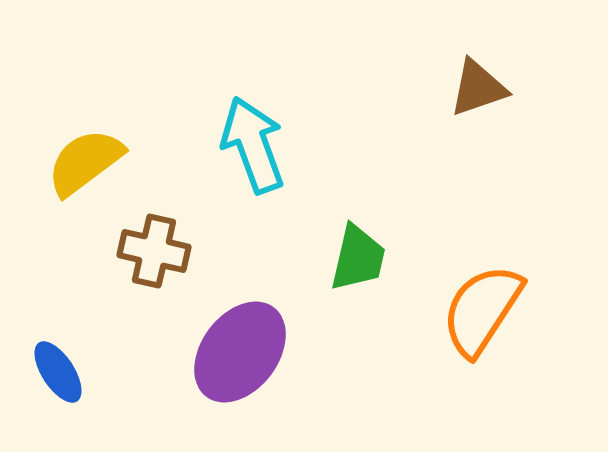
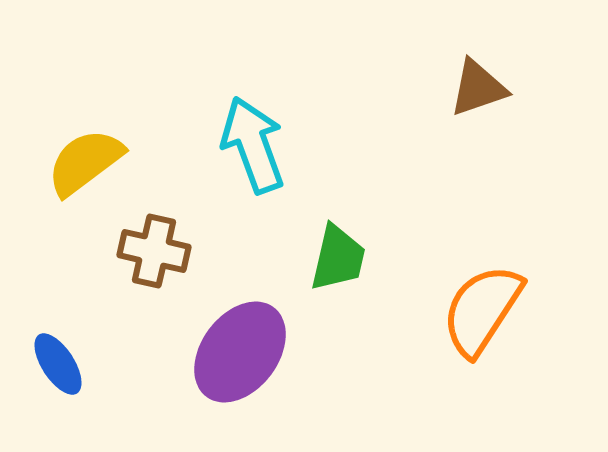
green trapezoid: moved 20 px left
blue ellipse: moved 8 px up
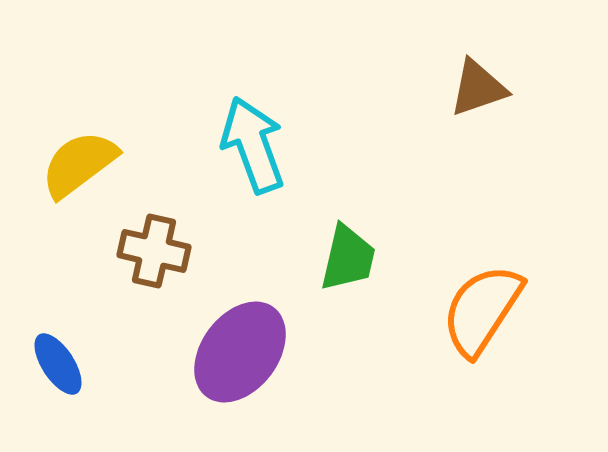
yellow semicircle: moved 6 px left, 2 px down
green trapezoid: moved 10 px right
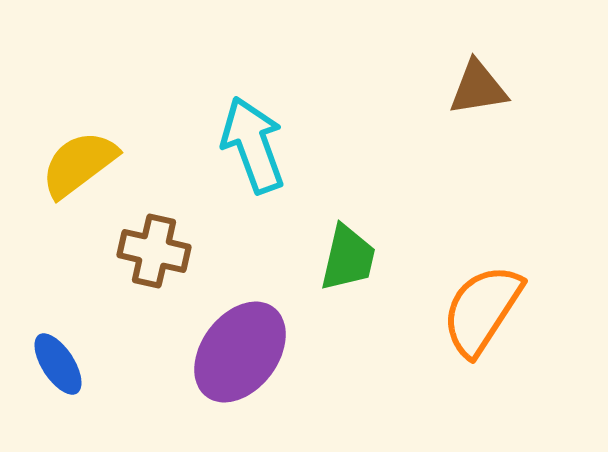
brown triangle: rotated 10 degrees clockwise
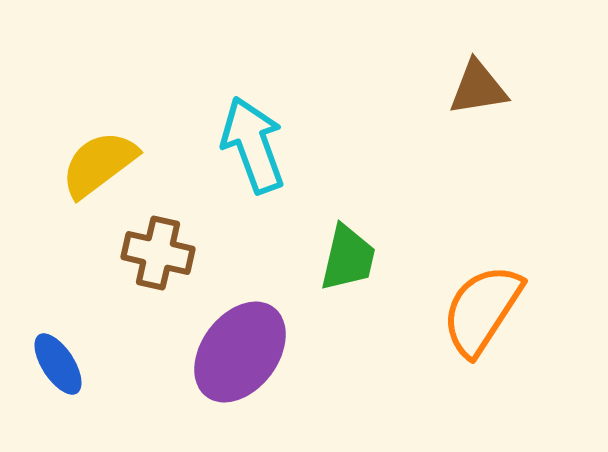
yellow semicircle: moved 20 px right
brown cross: moved 4 px right, 2 px down
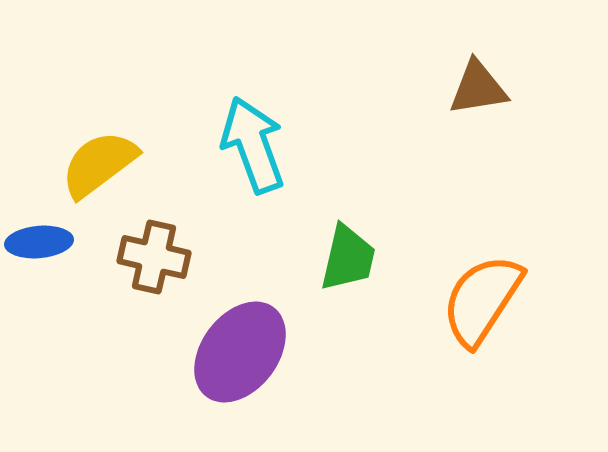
brown cross: moved 4 px left, 4 px down
orange semicircle: moved 10 px up
blue ellipse: moved 19 px left, 122 px up; rotated 62 degrees counterclockwise
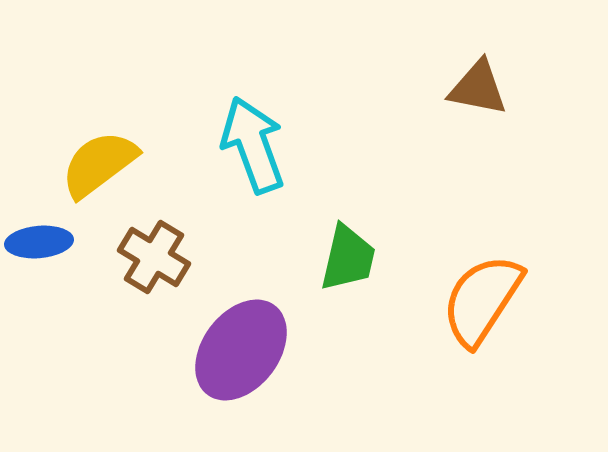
brown triangle: rotated 20 degrees clockwise
brown cross: rotated 18 degrees clockwise
purple ellipse: moved 1 px right, 2 px up
